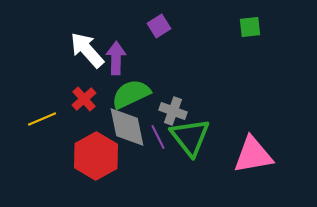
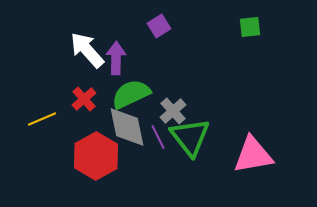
gray cross: rotated 28 degrees clockwise
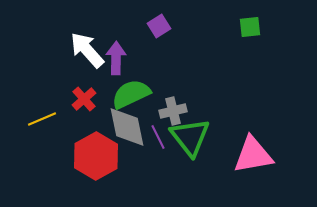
gray cross: rotated 28 degrees clockwise
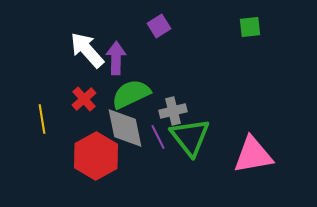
yellow line: rotated 76 degrees counterclockwise
gray diamond: moved 2 px left, 1 px down
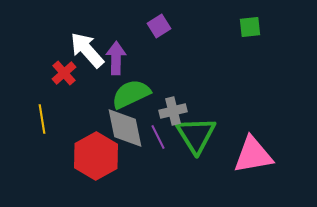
red cross: moved 20 px left, 26 px up
green triangle: moved 6 px right, 2 px up; rotated 6 degrees clockwise
